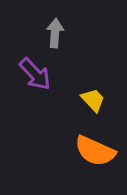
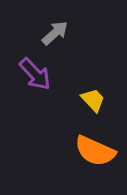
gray arrow: rotated 44 degrees clockwise
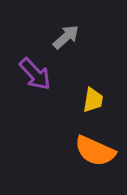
gray arrow: moved 11 px right, 4 px down
yellow trapezoid: rotated 52 degrees clockwise
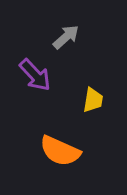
purple arrow: moved 1 px down
orange semicircle: moved 35 px left
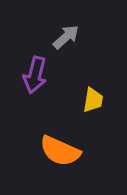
purple arrow: rotated 57 degrees clockwise
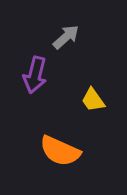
yellow trapezoid: rotated 136 degrees clockwise
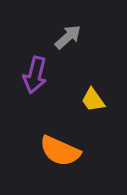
gray arrow: moved 2 px right
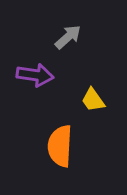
purple arrow: rotated 96 degrees counterclockwise
orange semicircle: moved 5 px up; rotated 69 degrees clockwise
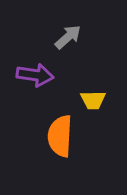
yellow trapezoid: rotated 56 degrees counterclockwise
orange semicircle: moved 10 px up
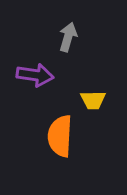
gray arrow: rotated 32 degrees counterclockwise
